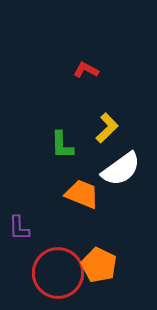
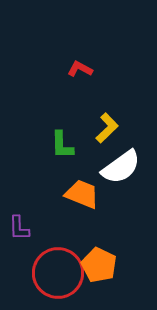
red L-shape: moved 6 px left, 1 px up
white semicircle: moved 2 px up
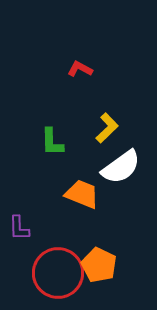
green L-shape: moved 10 px left, 3 px up
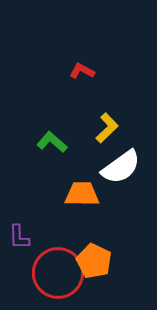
red L-shape: moved 2 px right, 2 px down
green L-shape: rotated 132 degrees clockwise
orange trapezoid: rotated 21 degrees counterclockwise
purple L-shape: moved 9 px down
orange pentagon: moved 5 px left, 4 px up
